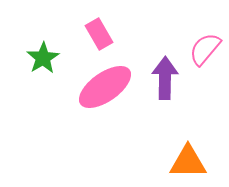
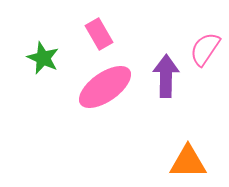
pink semicircle: rotated 6 degrees counterclockwise
green star: rotated 16 degrees counterclockwise
purple arrow: moved 1 px right, 2 px up
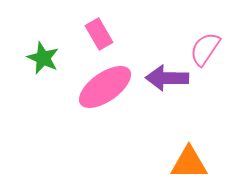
purple arrow: moved 1 px right, 2 px down; rotated 90 degrees counterclockwise
orange triangle: moved 1 px right, 1 px down
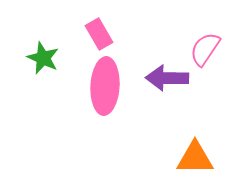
pink ellipse: moved 1 px up; rotated 52 degrees counterclockwise
orange triangle: moved 6 px right, 5 px up
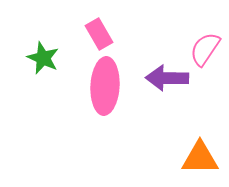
orange triangle: moved 5 px right
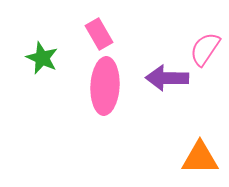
green star: moved 1 px left
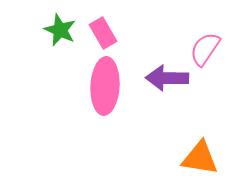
pink rectangle: moved 4 px right, 1 px up
green star: moved 18 px right, 28 px up
orange triangle: rotated 9 degrees clockwise
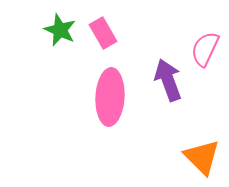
pink semicircle: rotated 9 degrees counterclockwise
purple arrow: moved 1 px right, 2 px down; rotated 69 degrees clockwise
pink ellipse: moved 5 px right, 11 px down
orange triangle: moved 2 px right, 1 px up; rotated 36 degrees clockwise
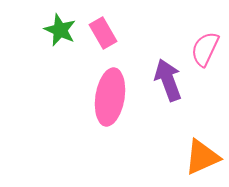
pink ellipse: rotated 6 degrees clockwise
orange triangle: rotated 51 degrees clockwise
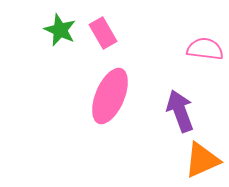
pink semicircle: rotated 72 degrees clockwise
purple arrow: moved 12 px right, 31 px down
pink ellipse: moved 1 px up; rotated 14 degrees clockwise
orange triangle: moved 3 px down
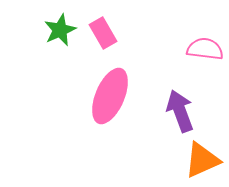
green star: rotated 24 degrees clockwise
